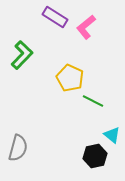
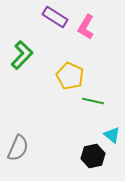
pink L-shape: rotated 20 degrees counterclockwise
yellow pentagon: moved 2 px up
green line: rotated 15 degrees counterclockwise
gray semicircle: rotated 8 degrees clockwise
black hexagon: moved 2 px left
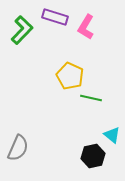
purple rectangle: rotated 15 degrees counterclockwise
green L-shape: moved 25 px up
green line: moved 2 px left, 3 px up
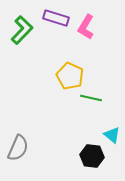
purple rectangle: moved 1 px right, 1 px down
black hexagon: moved 1 px left; rotated 20 degrees clockwise
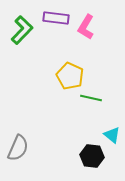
purple rectangle: rotated 10 degrees counterclockwise
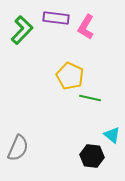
green line: moved 1 px left
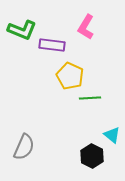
purple rectangle: moved 4 px left, 27 px down
green L-shape: rotated 68 degrees clockwise
green line: rotated 15 degrees counterclockwise
gray semicircle: moved 6 px right, 1 px up
black hexagon: rotated 20 degrees clockwise
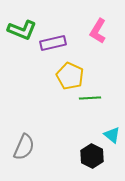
pink L-shape: moved 12 px right, 4 px down
purple rectangle: moved 1 px right, 2 px up; rotated 20 degrees counterclockwise
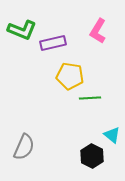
yellow pentagon: rotated 16 degrees counterclockwise
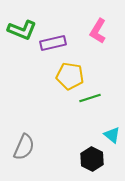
green line: rotated 15 degrees counterclockwise
black hexagon: moved 3 px down
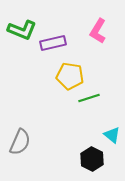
green line: moved 1 px left
gray semicircle: moved 4 px left, 5 px up
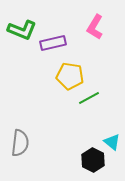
pink L-shape: moved 3 px left, 4 px up
green line: rotated 10 degrees counterclockwise
cyan triangle: moved 7 px down
gray semicircle: moved 1 px down; rotated 16 degrees counterclockwise
black hexagon: moved 1 px right, 1 px down
